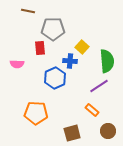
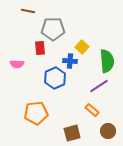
orange pentagon: rotated 10 degrees counterclockwise
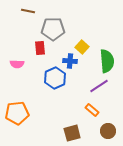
orange pentagon: moved 19 px left
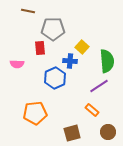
orange pentagon: moved 18 px right
brown circle: moved 1 px down
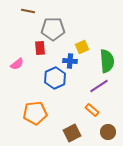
yellow square: rotated 24 degrees clockwise
pink semicircle: rotated 40 degrees counterclockwise
brown square: rotated 12 degrees counterclockwise
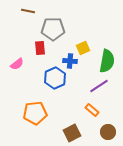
yellow square: moved 1 px right, 1 px down
green semicircle: rotated 15 degrees clockwise
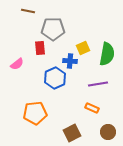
green semicircle: moved 7 px up
purple line: moved 1 px left, 2 px up; rotated 24 degrees clockwise
orange rectangle: moved 2 px up; rotated 16 degrees counterclockwise
